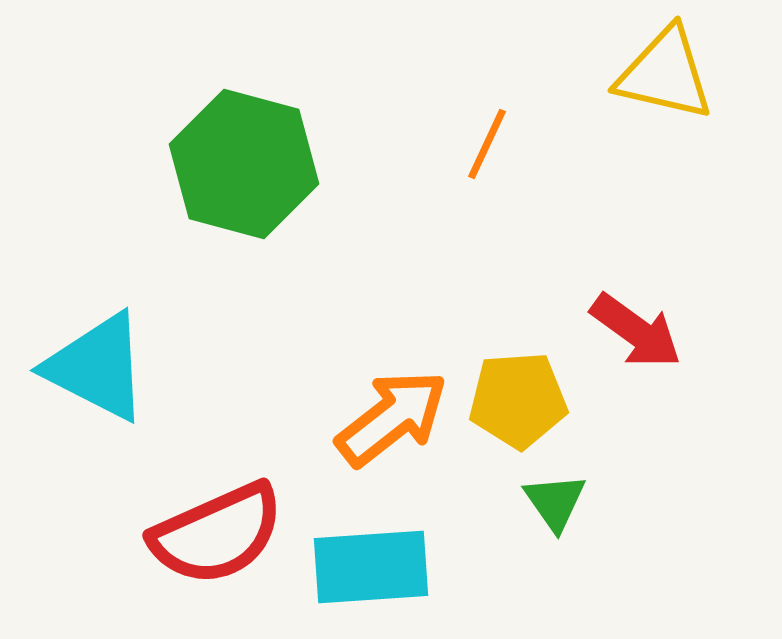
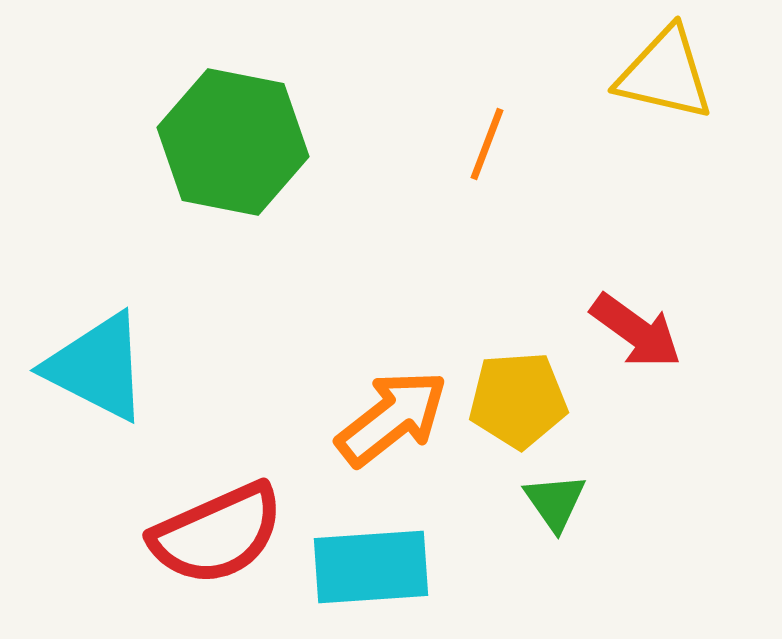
orange line: rotated 4 degrees counterclockwise
green hexagon: moved 11 px left, 22 px up; rotated 4 degrees counterclockwise
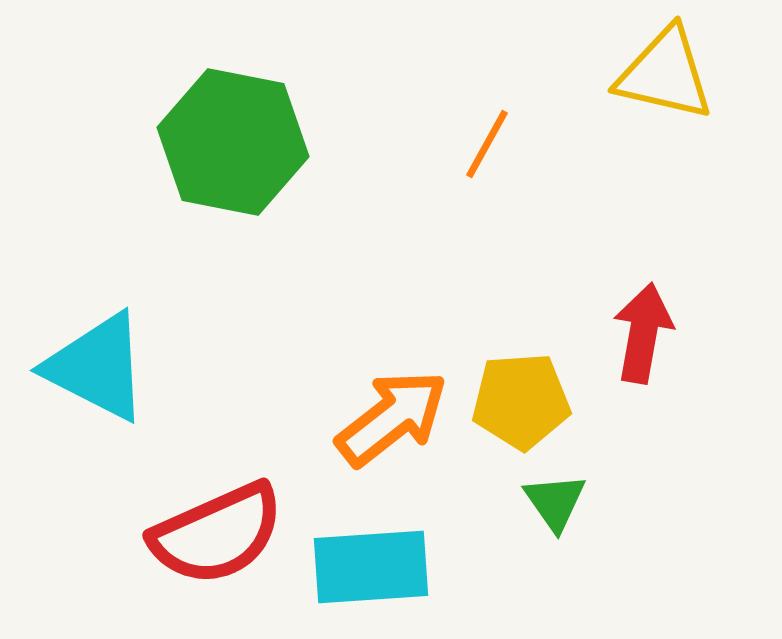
orange line: rotated 8 degrees clockwise
red arrow: moved 7 px right, 2 px down; rotated 116 degrees counterclockwise
yellow pentagon: moved 3 px right, 1 px down
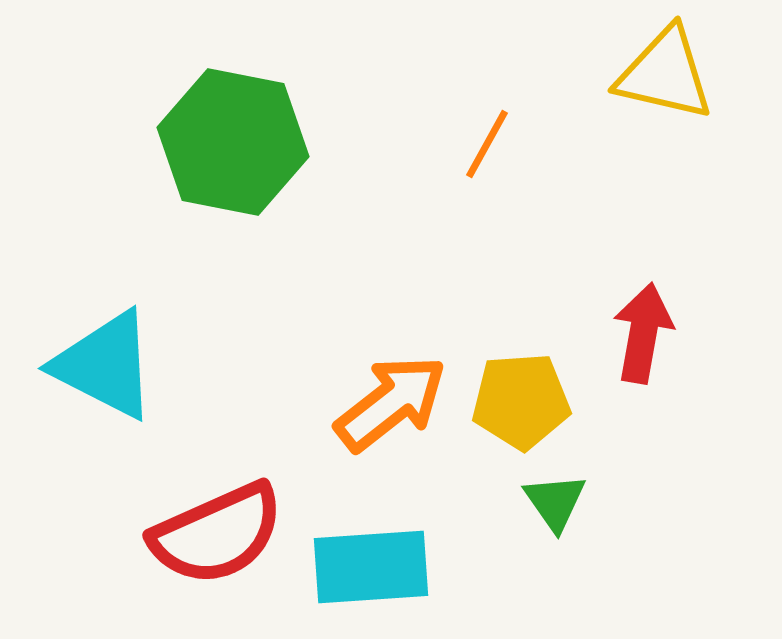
cyan triangle: moved 8 px right, 2 px up
orange arrow: moved 1 px left, 15 px up
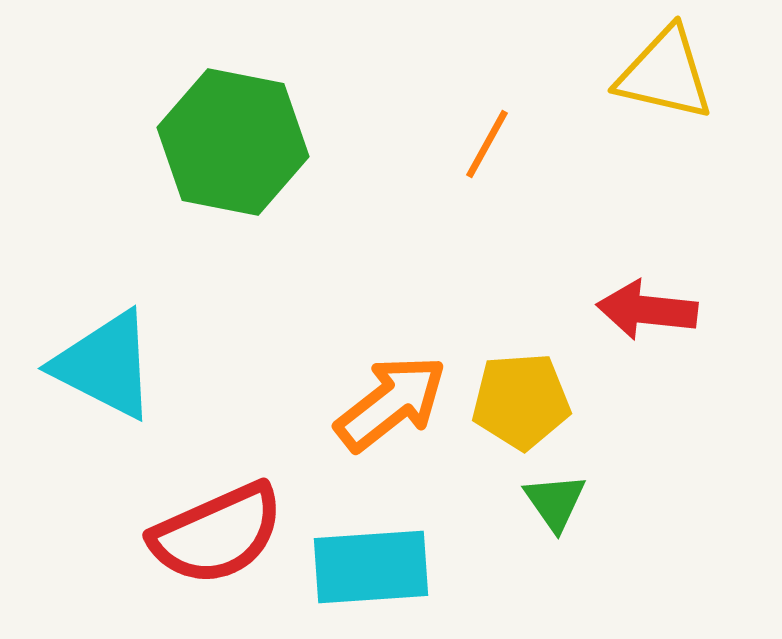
red arrow: moved 4 px right, 23 px up; rotated 94 degrees counterclockwise
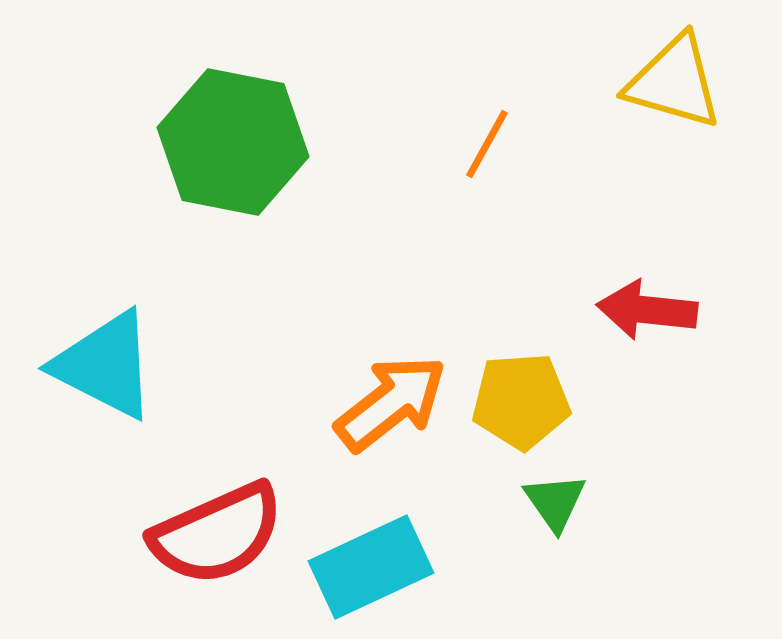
yellow triangle: moved 9 px right, 8 px down; rotated 3 degrees clockwise
cyan rectangle: rotated 21 degrees counterclockwise
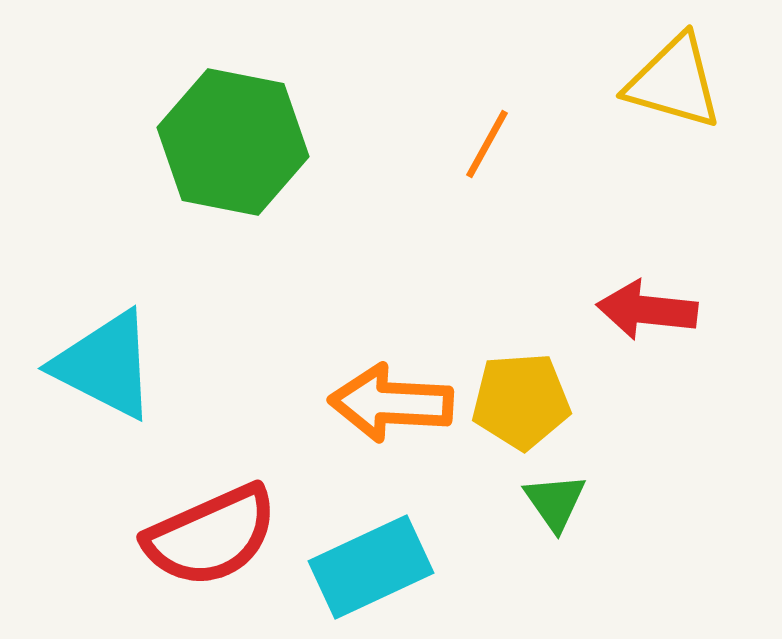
orange arrow: rotated 139 degrees counterclockwise
red semicircle: moved 6 px left, 2 px down
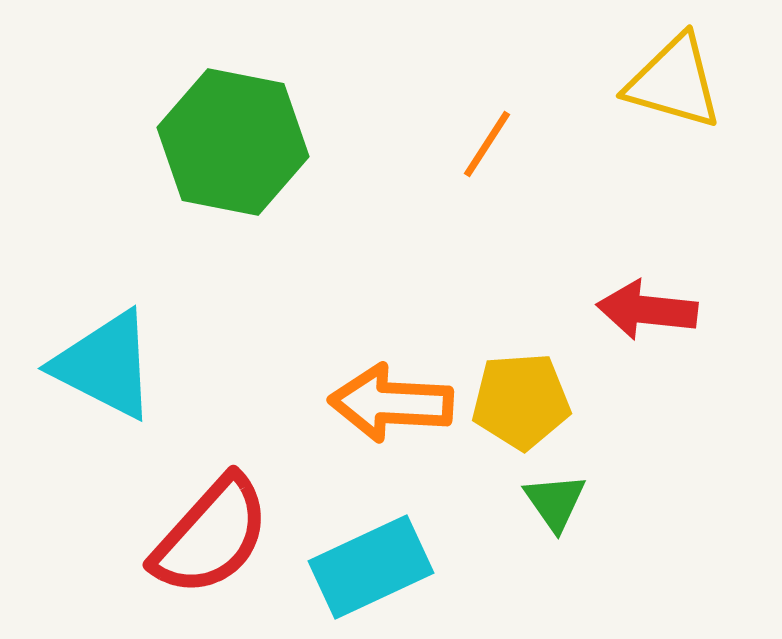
orange line: rotated 4 degrees clockwise
red semicircle: rotated 24 degrees counterclockwise
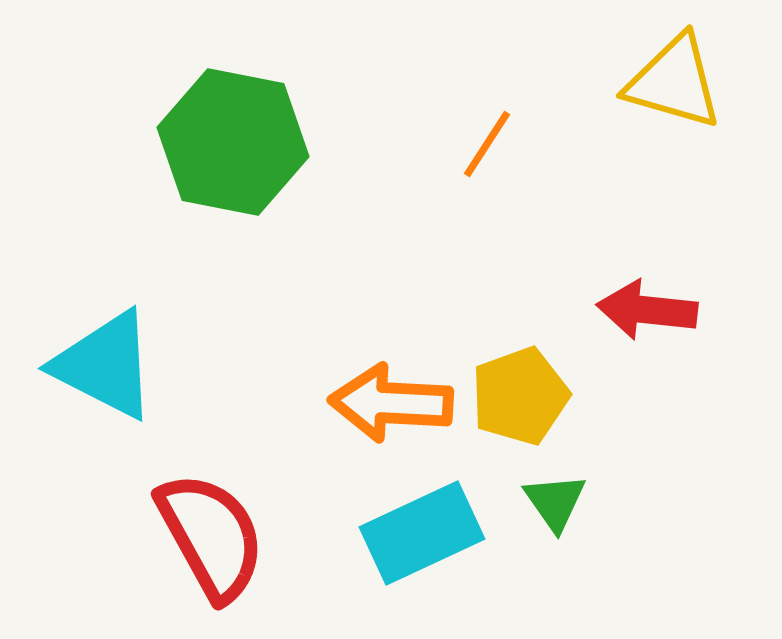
yellow pentagon: moved 1 px left, 5 px up; rotated 16 degrees counterclockwise
red semicircle: rotated 71 degrees counterclockwise
cyan rectangle: moved 51 px right, 34 px up
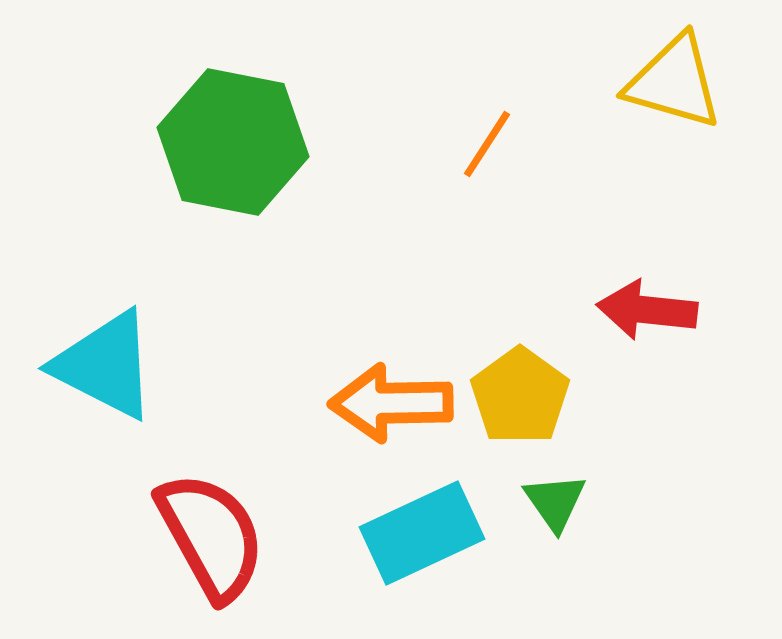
yellow pentagon: rotated 16 degrees counterclockwise
orange arrow: rotated 4 degrees counterclockwise
